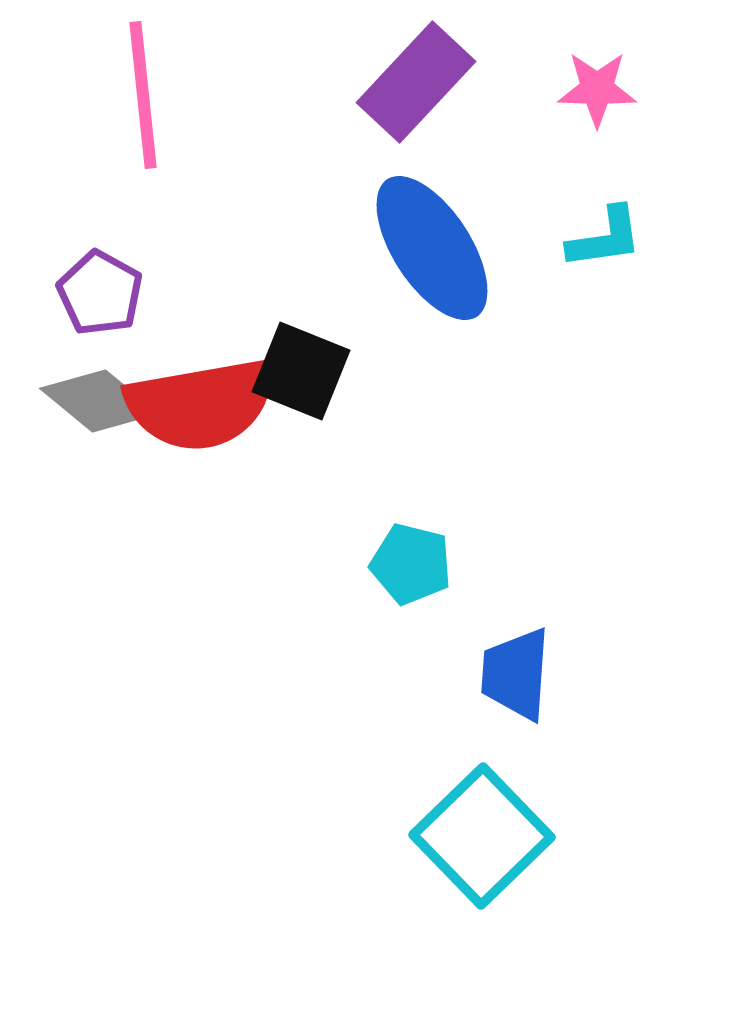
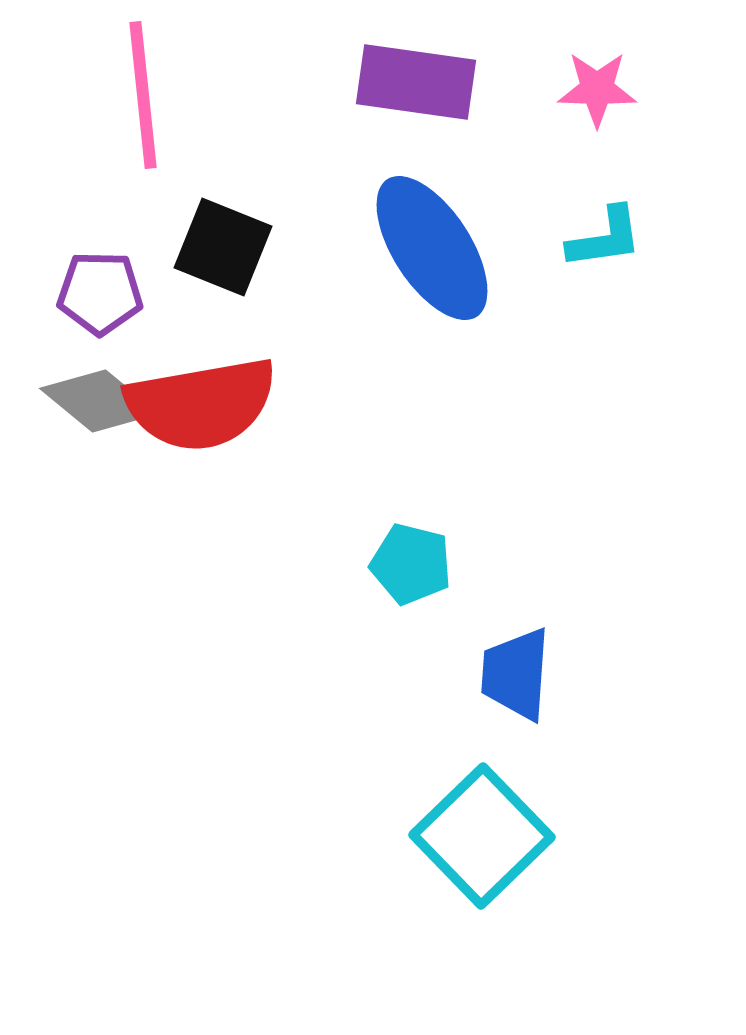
purple rectangle: rotated 55 degrees clockwise
purple pentagon: rotated 28 degrees counterclockwise
black square: moved 78 px left, 124 px up
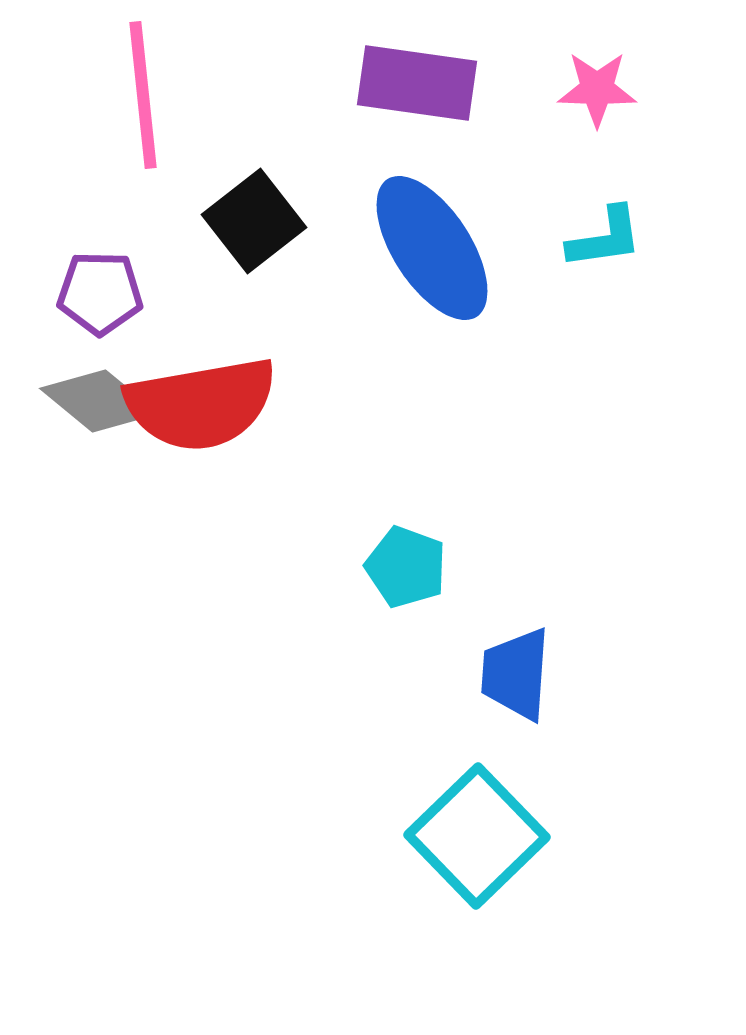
purple rectangle: moved 1 px right, 1 px down
black square: moved 31 px right, 26 px up; rotated 30 degrees clockwise
cyan pentagon: moved 5 px left, 3 px down; rotated 6 degrees clockwise
cyan square: moved 5 px left
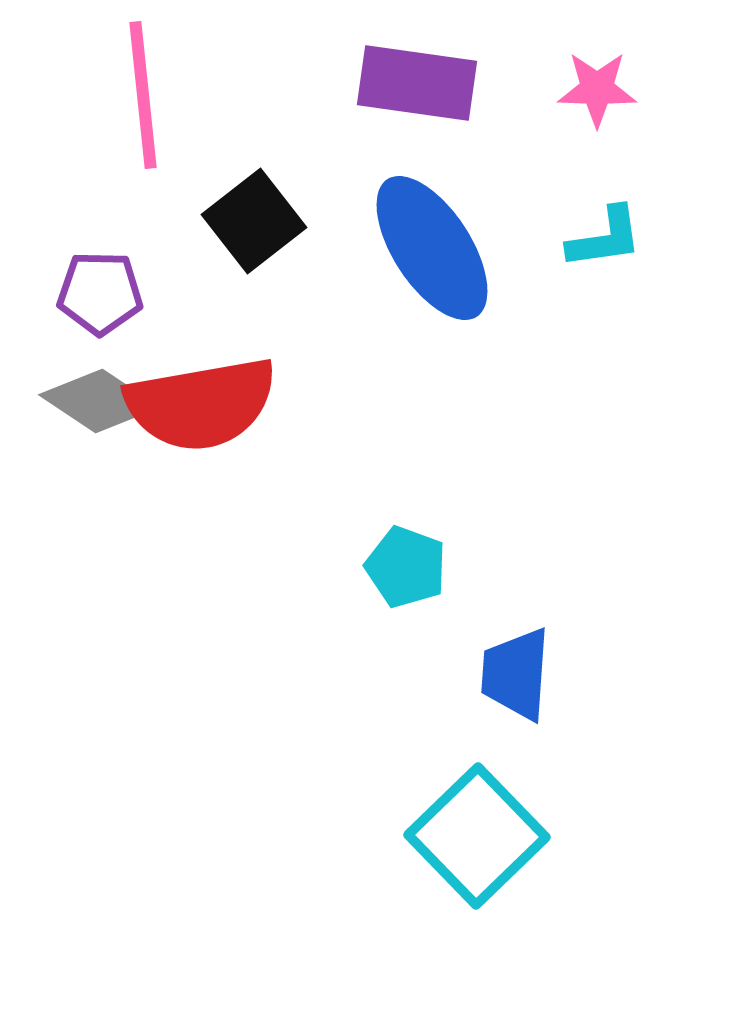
gray diamond: rotated 6 degrees counterclockwise
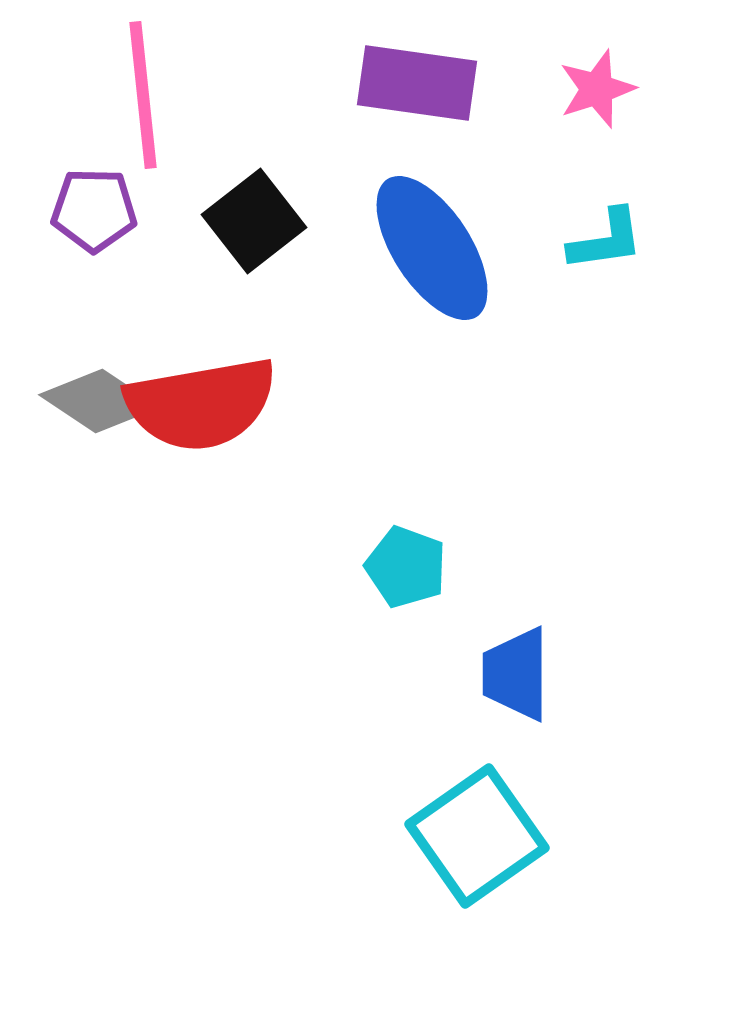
pink star: rotated 20 degrees counterclockwise
cyan L-shape: moved 1 px right, 2 px down
purple pentagon: moved 6 px left, 83 px up
blue trapezoid: rotated 4 degrees counterclockwise
cyan square: rotated 9 degrees clockwise
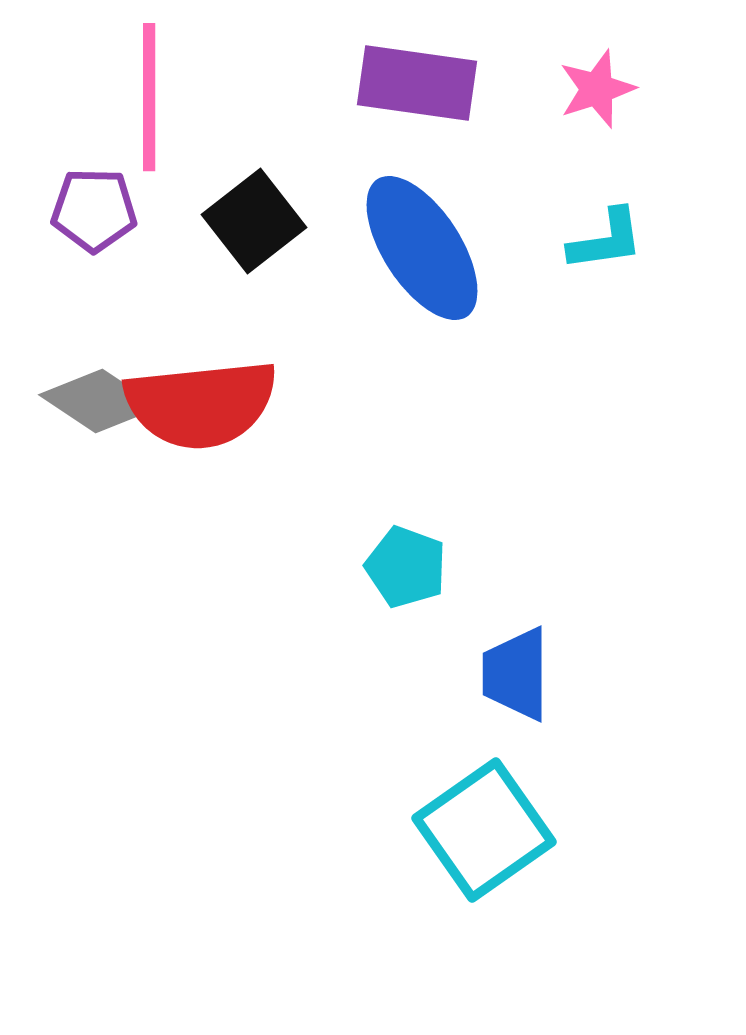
pink line: moved 6 px right, 2 px down; rotated 6 degrees clockwise
blue ellipse: moved 10 px left
red semicircle: rotated 4 degrees clockwise
cyan square: moved 7 px right, 6 px up
